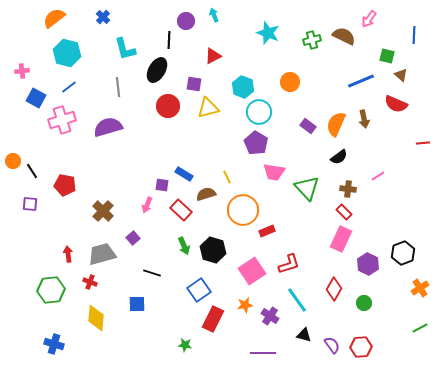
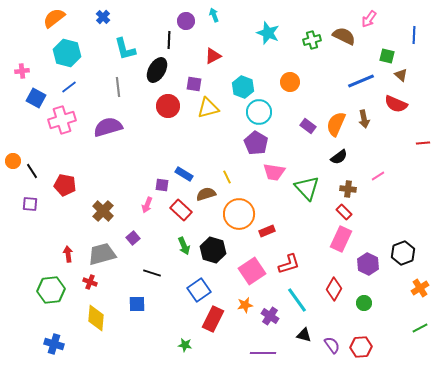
orange circle at (243, 210): moved 4 px left, 4 px down
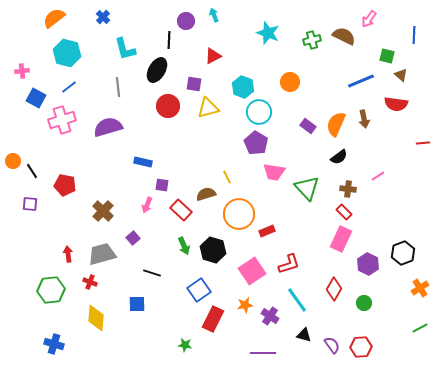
red semicircle at (396, 104): rotated 15 degrees counterclockwise
blue rectangle at (184, 174): moved 41 px left, 12 px up; rotated 18 degrees counterclockwise
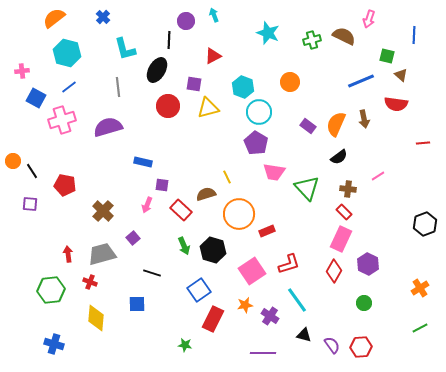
pink arrow at (369, 19): rotated 18 degrees counterclockwise
black hexagon at (403, 253): moved 22 px right, 29 px up
red diamond at (334, 289): moved 18 px up
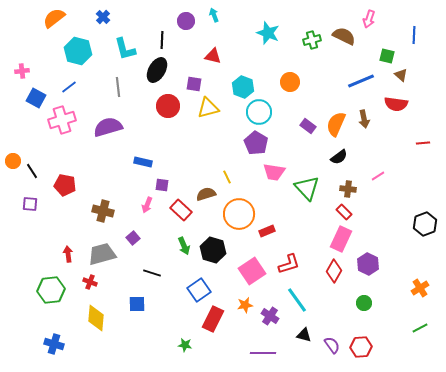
black line at (169, 40): moved 7 px left
cyan hexagon at (67, 53): moved 11 px right, 2 px up
red triangle at (213, 56): rotated 42 degrees clockwise
brown cross at (103, 211): rotated 30 degrees counterclockwise
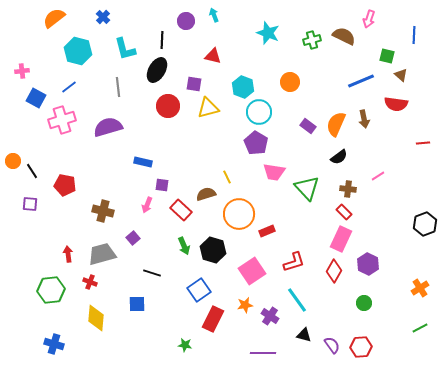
red L-shape at (289, 264): moved 5 px right, 2 px up
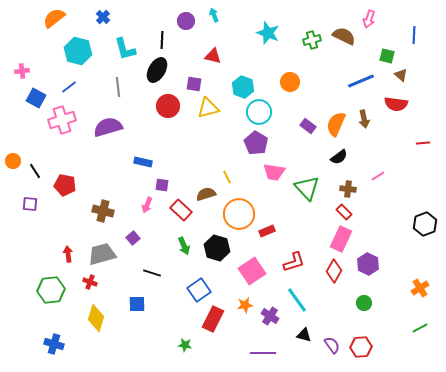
black line at (32, 171): moved 3 px right
black hexagon at (213, 250): moved 4 px right, 2 px up
yellow diamond at (96, 318): rotated 12 degrees clockwise
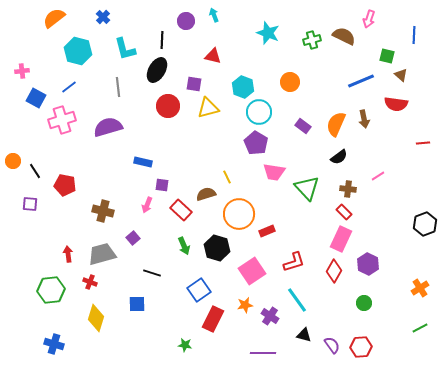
purple rectangle at (308, 126): moved 5 px left
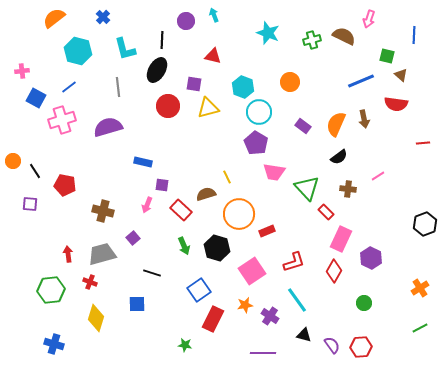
red rectangle at (344, 212): moved 18 px left
purple hexagon at (368, 264): moved 3 px right, 6 px up
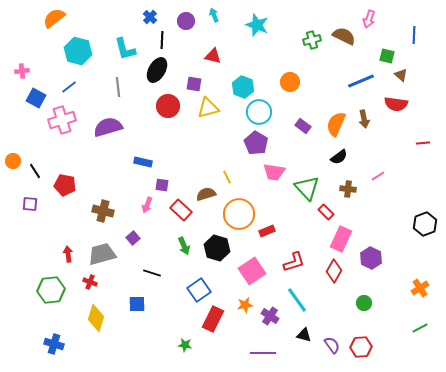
blue cross at (103, 17): moved 47 px right
cyan star at (268, 33): moved 11 px left, 8 px up
